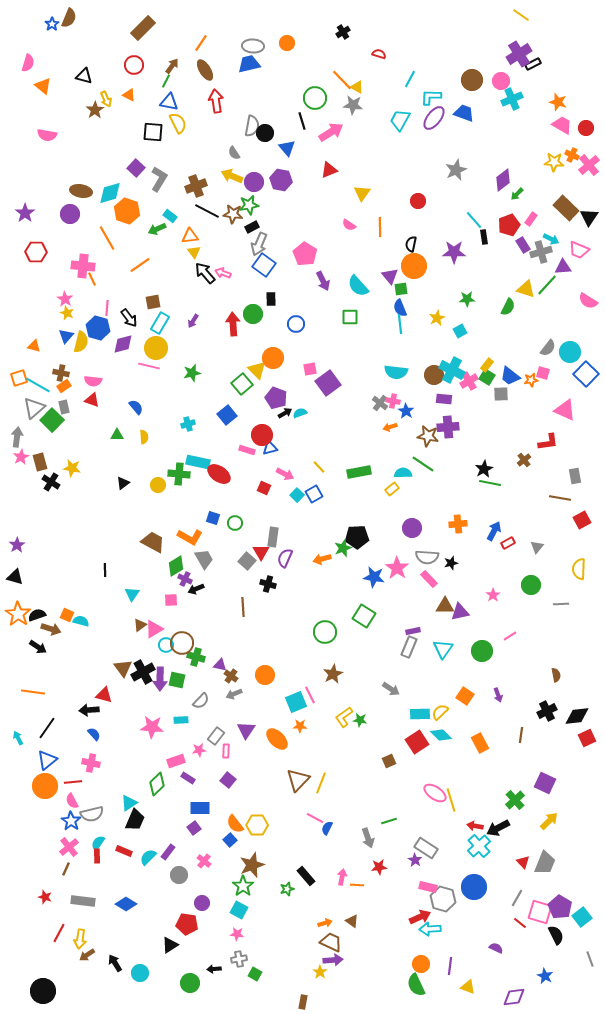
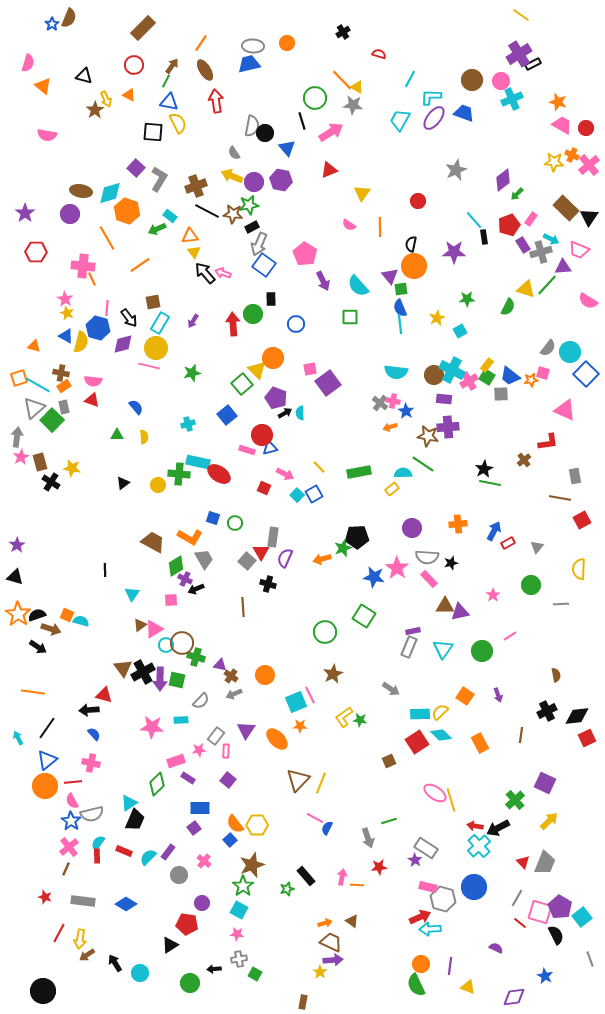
blue triangle at (66, 336): rotated 42 degrees counterclockwise
cyan semicircle at (300, 413): rotated 72 degrees counterclockwise
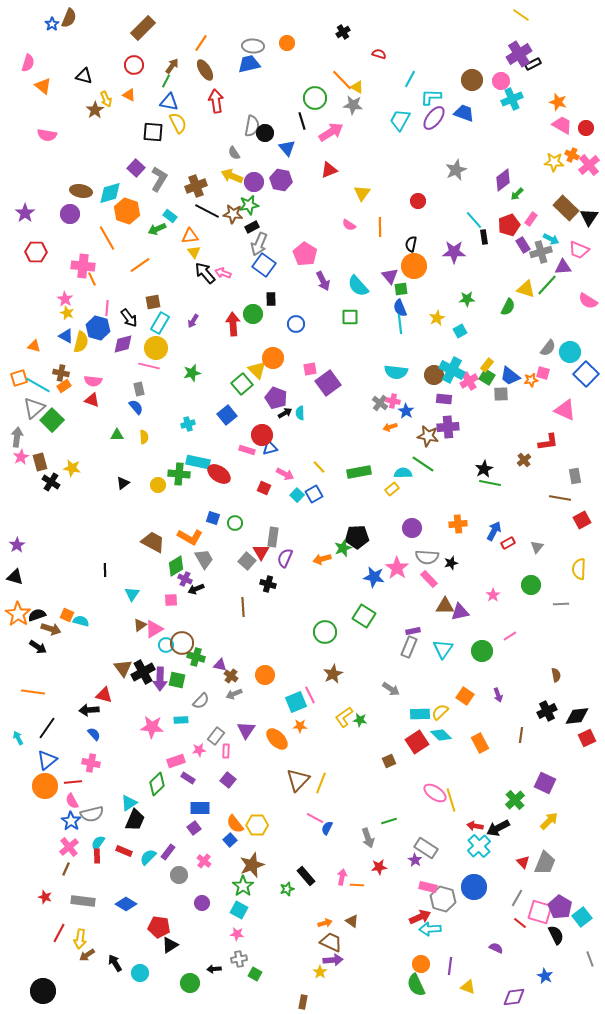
gray rectangle at (64, 407): moved 75 px right, 18 px up
red pentagon at (187, 924): moved 28 px left, 3 px down
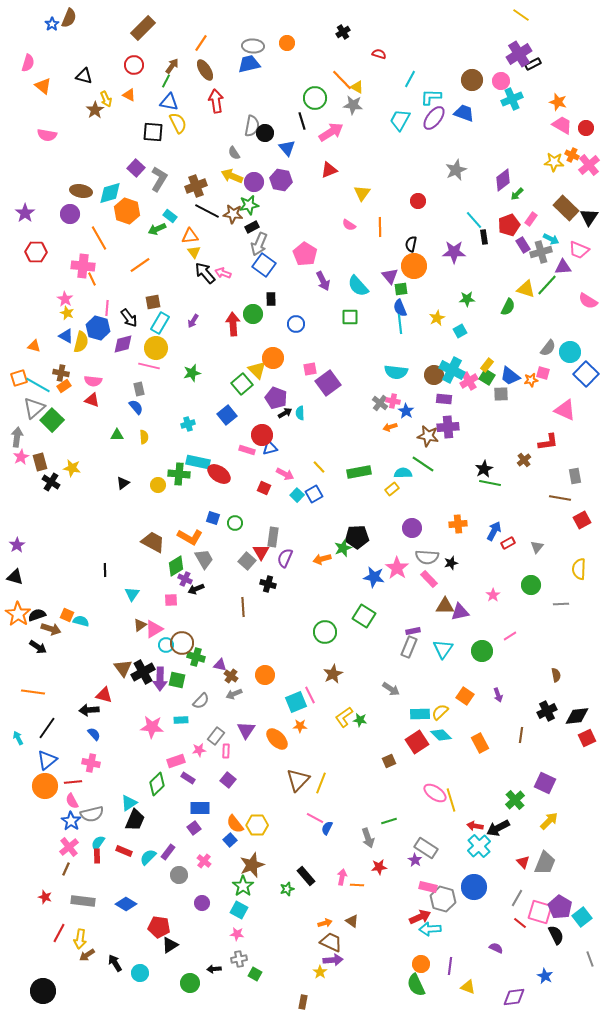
orange line at (107, 238): moved 8 px left
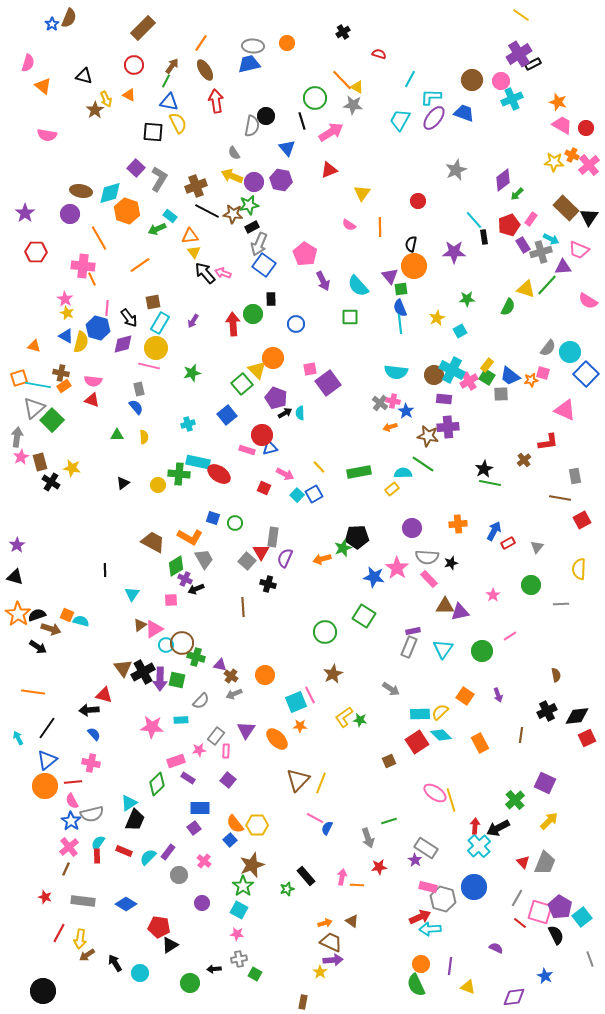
black circle at (265, 133): moved 1 px right, 17 px up
cyan line at (38, 385): rotated 20 degrees counterclockwise
red arrow at (475, 826): rotated 84 degrees clockwise
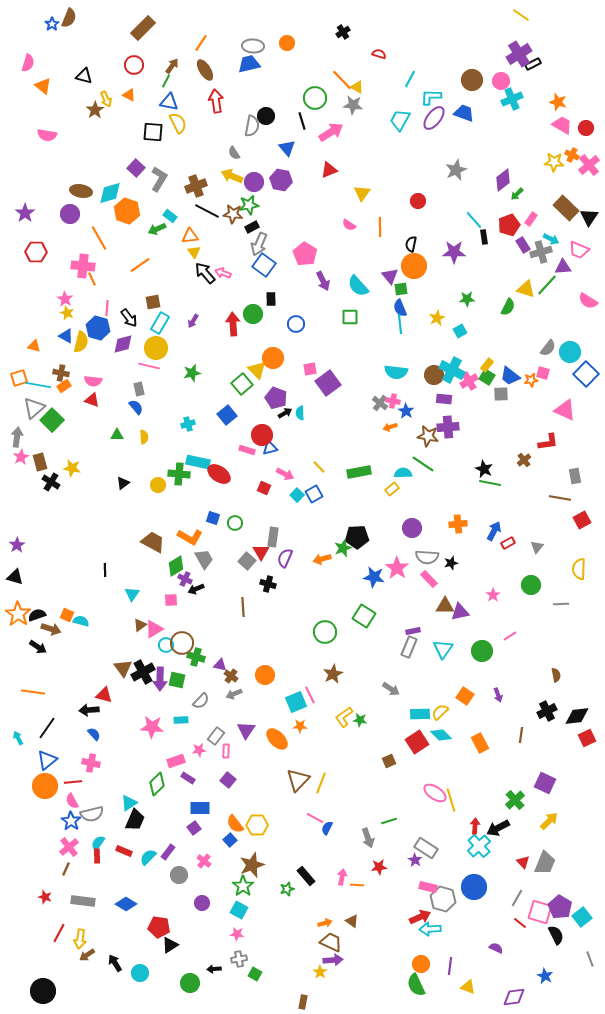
black star at (484, 469): rotated 18 degrees counterclockwise
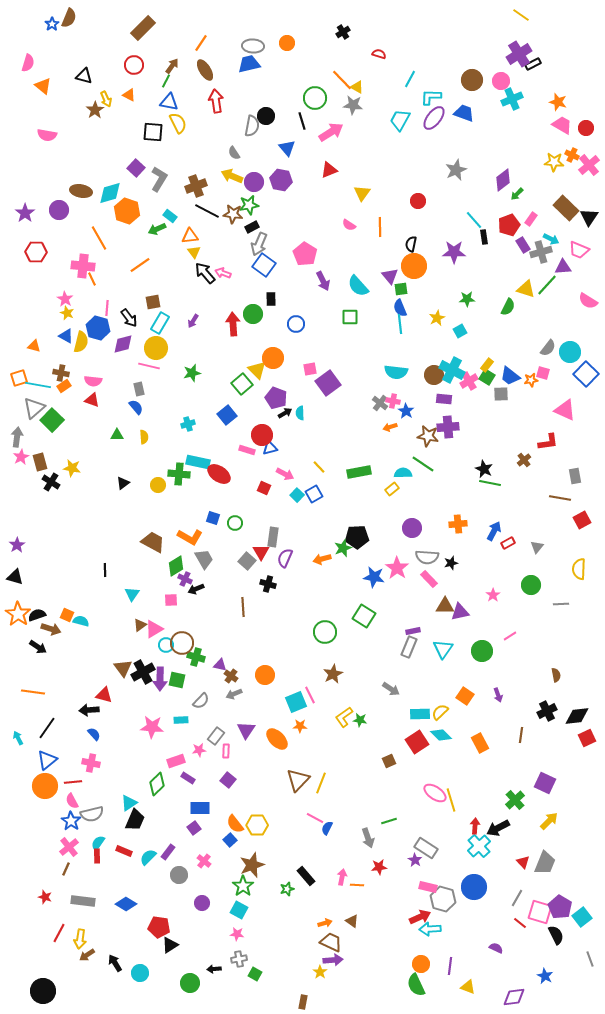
purple circle at (70, 214): moved 11 px left, 4 px up
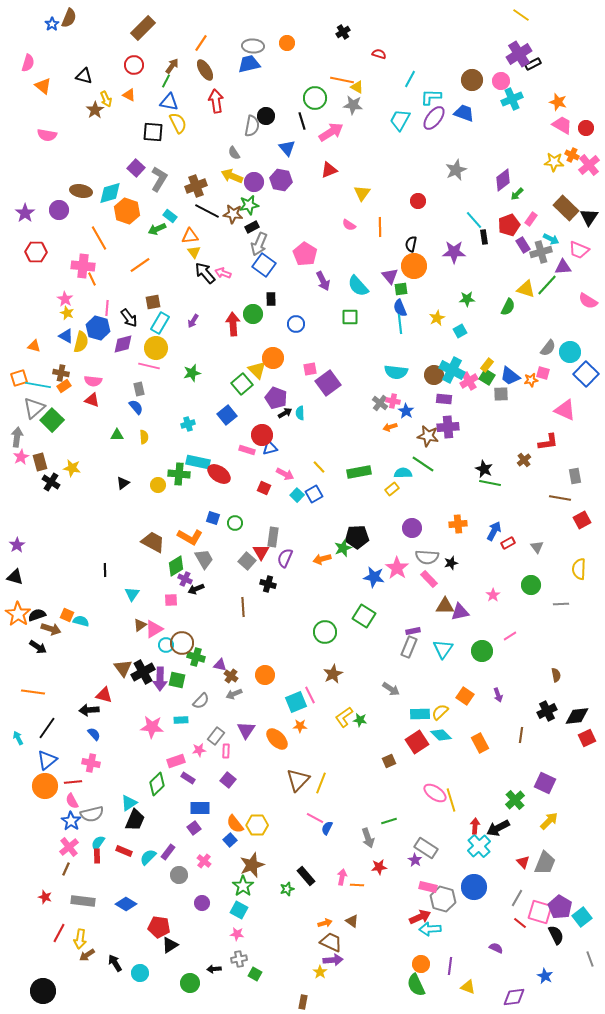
orange line at (342, 80): rotated 35 degrees counterclockwise
gray triangle at (537, 547): rotated 16 degrees counterclockwise
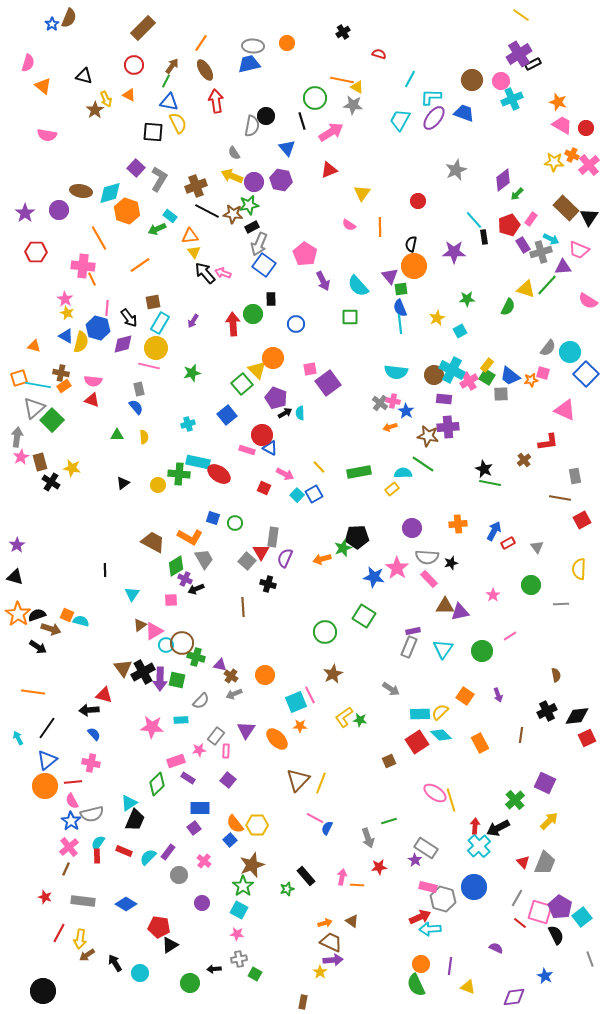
blue triangle at (270, 448): rotated 42 degrees clockwise
pink triangle at (154, 629): moved 2 px down
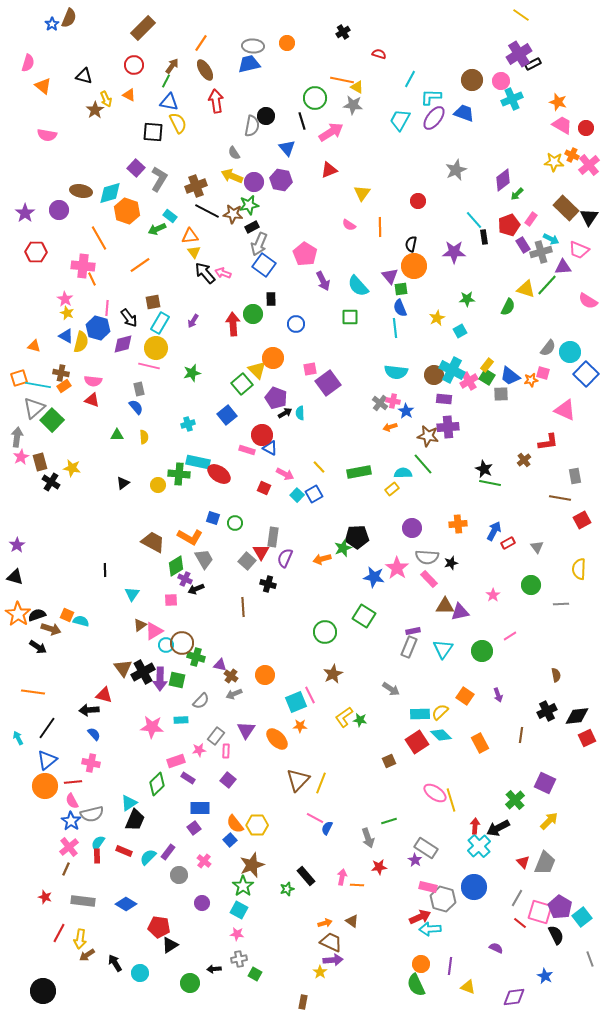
cyan line at (400, 324): moved 5 px left, 4 px down
green line at (423, 464): rotated 15 degrees clockwise
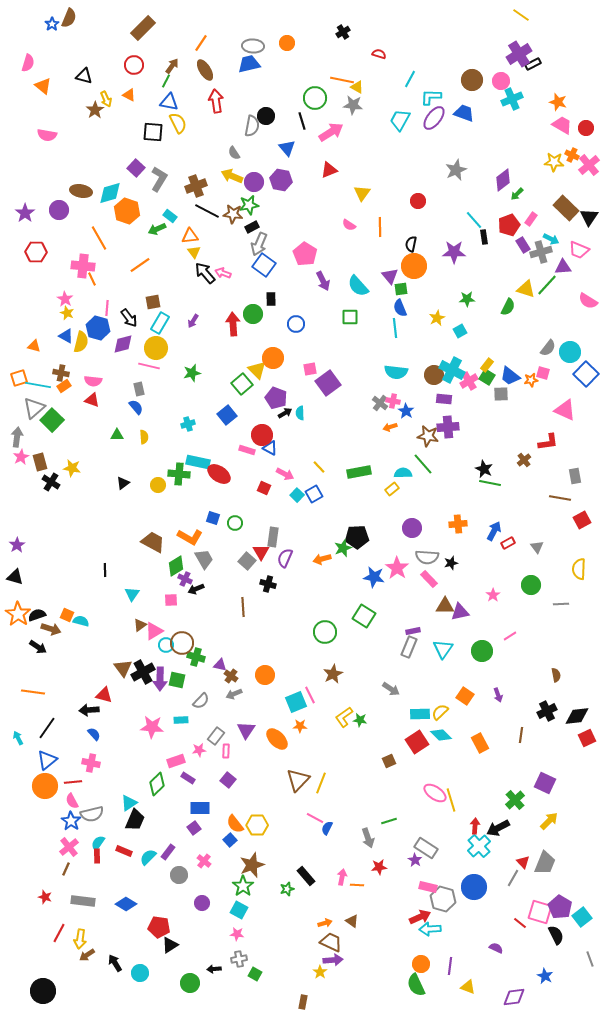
gray line at (517, 898): moved 4 px left, 20 px up
